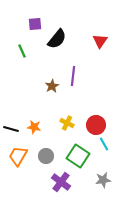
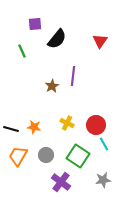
gray circle: moved 1 px up
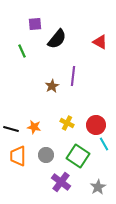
red triangle: moved 1 px down; rotated 35 degrees counterclockwise
orange trapezoid: rotated 30 degrees counterclockwise
gray star: moved 5 px left, 7 px down; rotated 21 degrees counterclockwise
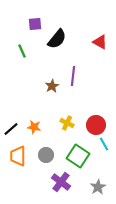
black line: rotated 56 degrees counterclockwise
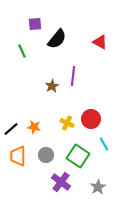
red circle: moved 5 px left, 6 px up
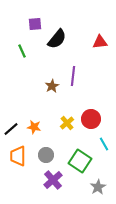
red triangle: rotated 35 degrees counterclockwise
yellow cross: rotated 24 degrees clockwise
green square: moved 2 px right, 5 px down
purple cross: moved 8 px left, 2 px up; rotated 12 degrees clockwise
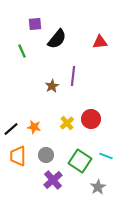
cyan line: moved 2 px right, 12 px down; rotated 40 degrees counterclockwise
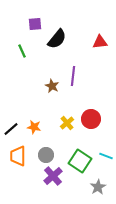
brown star: rotated 16 degrees counterclockwise
purple cross: moved 4 px up
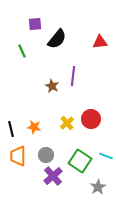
black line: rotated 63 degrees counterclockwise
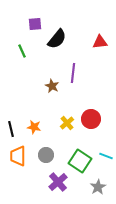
purple line: moved 3 px up
purple cross: moved 5 px right, 6 px down
